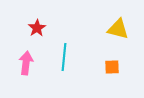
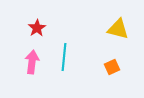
pink arrow: moved 6 px right, 1 px up
orange square: rotated 21 degrees counterclockwise
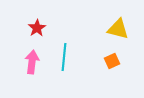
orange square: moved 6 px up
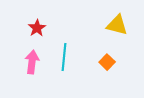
yellow triangle: moved 1 px left, 4 px up
orange square: moved 5 px left, 1 px down; rotated 21 degrees counterclockwise
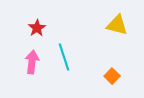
cyan line: rotated 24 degrees counterclockwise
orange square: moved 5 px right, 14 px down
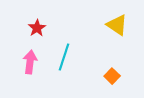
yellow triangle: rotated 20 degrees clockwise
cyan line: rotated 36 degrees clockwise
pink arrow: moved 2 px left
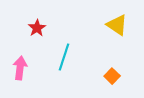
pink arrow: moved 10 px left, 6 px down
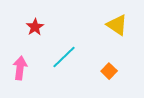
red star: moved 2 px left, 1 px up
cyan line: rotated 28 degrees clockwise
orange square: moved 3 px left, 5 px up
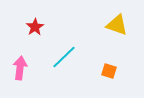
yellow triangle: rotated 15 degrees counterclockwise
orange square: rotated 28 degrees counterclockwise
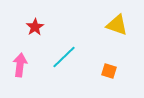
pink arrow: moved 3 px up
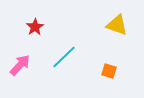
pink arrow: rotated 35 degrees clockwise
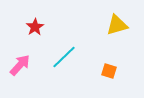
yellow triangle: rotated 35 degrees counterclockwise
